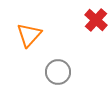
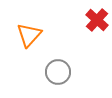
red cross: moved 1 px right
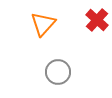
orange triangle: moved 14 px right, 11 px up
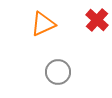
orange triangle: rotated 24 degrees clockwise
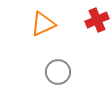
red cross: rotated 25 degrees clockwise
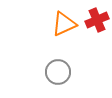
orange triangle: moved 21 px right
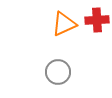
red cross: rotated 20 degrees clockwise
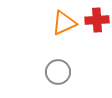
orange triangle: moved 1 px up
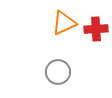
red cross: moved 1 px left, 9 px down
